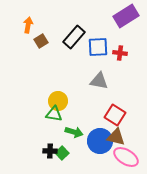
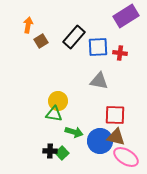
red square: rotated 30 degrees counterclockwise
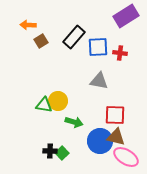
orange arrow: rotated 98 degrees counterclockwise
green triangle: moved 10 px left, 9 px up
green arrow: moved 10 px up
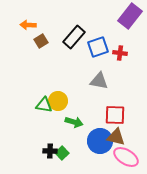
purple rectangle: moved 4 px right; rotated 20 degrees counterclockwise
blue square: rotated 15 degrees counterclockwise
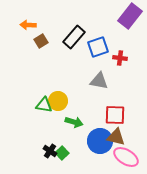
red cross: moved 5 px down
black cross: rotated 32 degrees clockwise
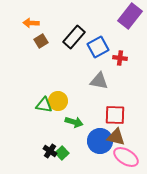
orange arrow: moved 3 px right, 2 px up
blue square: rotated 10 degrees counterclockwise
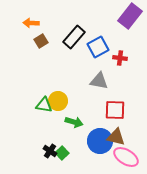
red square: moved 5 px up
